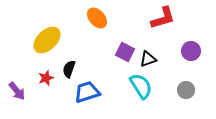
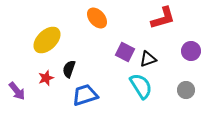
blue trapezoid: moved 2 px left, 3 px down
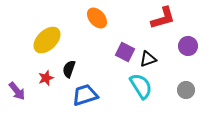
purple circle: moved 3 px left, 5 px up
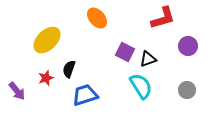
gray circle: moved 1 px right
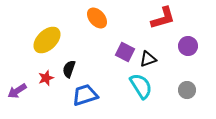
purple arrow: rotated 96 degrees clockwise
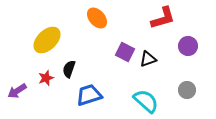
cyan semicircle: moved 5 px right, 15 px down; rotated 16 degrees counterclockwise
blue trapezoid: moved 4 px right
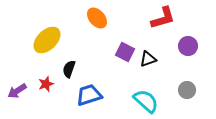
red star: moved 6 px down
